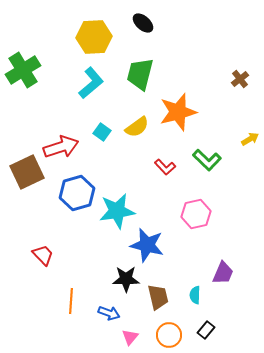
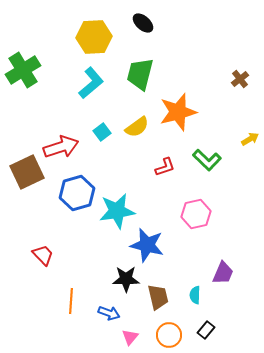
cyan square: rotated 18 degrees clockwise
red L-shape: rotated 65 degrees counterclockwise
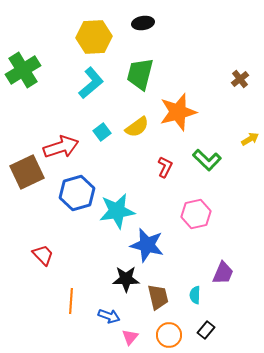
black ellipse: rotated 50 degrees counterclockwise
red L-shape: rotated 45 degrees counterclockwise
blue arrow: moved 3 px down
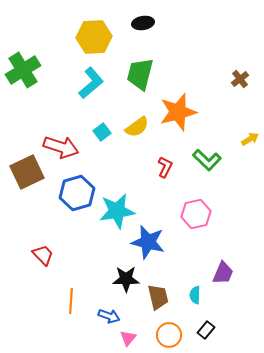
red arrow: rotated 36 degrees clockwise
blue star: moved 1 px right, 3 px up
pink triangle: moved 2 px left, 1 px down
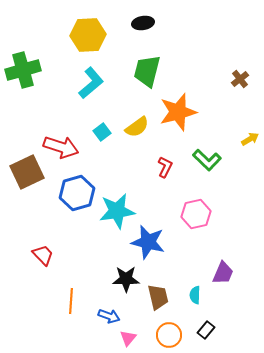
yellow hexagon: moved 6 px left, 2 px up
green cross: rotated 16 degrees clockwise
green trapezoid: moved 7 px right, 3 px up
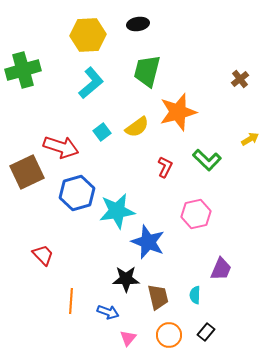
black ellipse: moved 5 px left, 1 px down
blue star: rotated 8 degrees clockwise
purple trapezoid: moved 2 px left, 4 px up
blue arrow: moved 1 px left, 4 px up
black rectangle: moved 2 px down
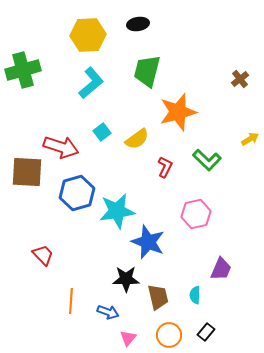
yellow semicircle: moved 12 px down
brown square: rotated 28 degrees clockwise
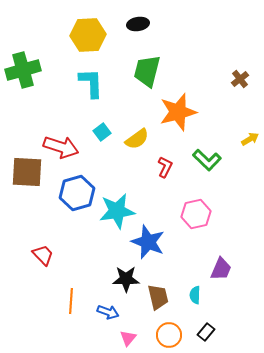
cyan L-shape: rotated 52 degrees counterclockwise
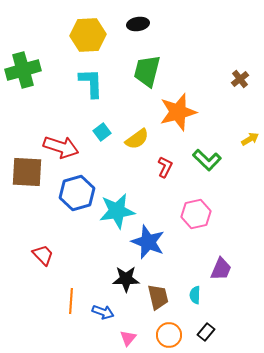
blue arrow: moved 5 px left
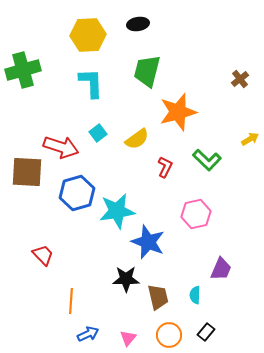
cyan square: moved 4 px left, 1 px down
blue arrow: moved 15 px left, 22 px down; rotated 45 degrees counterclockwise
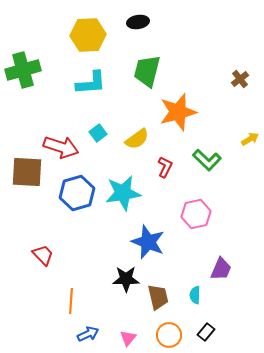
black ellipse: moved 2 px up
cyan L-shape: rotated 88 degrees clockwise
cyan star: moved 6 px right, 18 px up
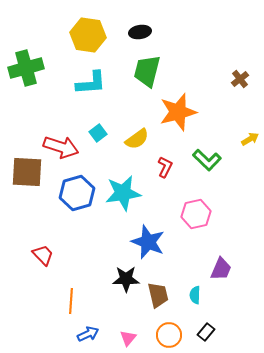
black ellipse: moved 2 px right, 10 px down
yellow hexagon: rotated 12 degrees clockwise
green cross: moved 3 px right, 2 px up
brown trapezoid: moved 2 px up
